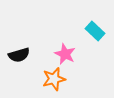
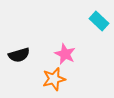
cyan rectangle: moved 4 px right, 10 px up
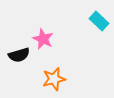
pink star: moved 22 px left, 15 px up
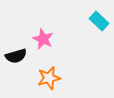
black semicircle: moved 3 px left, 1 px down
orange star: moved 5 px left, 1 px up
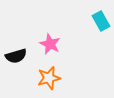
cyan rectangle: moved 2 px right; rotated 18 degrees clockwise
pink star: moved 7 px right, 5 px down
